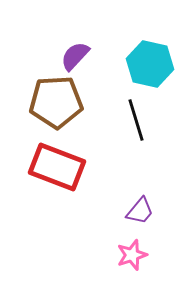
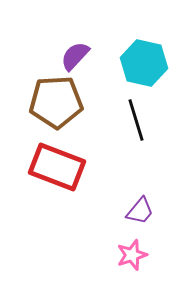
cyan hexagon: moved 6 px left, 1 px up
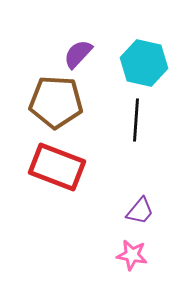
purple semicircle: moved 3 px right, 2 px up
brown pentagon: rotated 6 degrees clockwise
black line: rotated 21 degrees clockwise
pink star: rotated 28 degrees clockwise
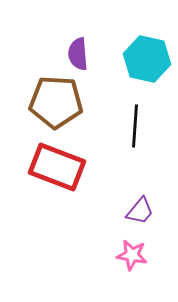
purple semicircle: rotated 48 degrees counterclockwise
cyan hexagon: moved 3 px right, 4 px up
black line: moved 1 px left, 6 px down
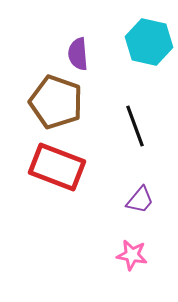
cyan hexagon: moved 2 px right, 17 px up
brown pentagon: rotated 16 degrees clockwise
black line: rotated 24 degrees counterclockwise
purple trapezoid: moved 11 px up
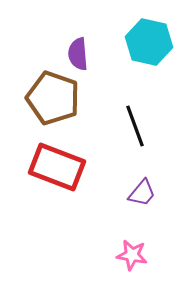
brown pentagon: moved 3 px left, 4 px up
purple trapezoid: moved 2 px right, 7 px up
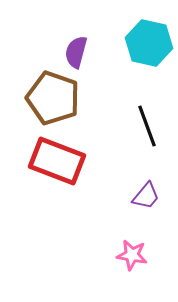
cyan hexagon: moved 1 px down
purple semicircle: moved 2 px left, 2 px up; rotated 20 degrees clockwise
black line: moved 12 px right
red rectangle: moved 6 px up
purple trapezoid: moved 4 px right, 3 px down
